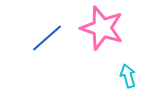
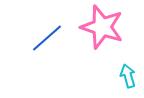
pink star: moved 1 px up
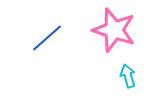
pink star: moved 12 px right, 3 px down
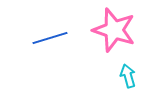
blue line: moved 3 px right; rotated 24 degrees clockwise
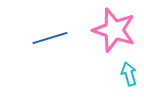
cyan arrow: moved 1 px right, 2 px up
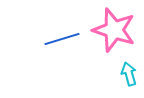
blue line: moved 12 px right, 1 px down
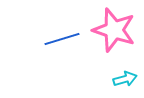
cyan arrow: moved 4 px left, 5 px down; rotated 90 degrees clockwise
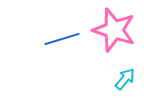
cyan arrow: rotated 35 degrees counterclockwise
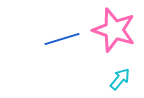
cyan arrow: moved 5 px left
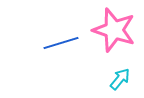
blue line: moved 1 px left, 4 px down
